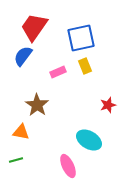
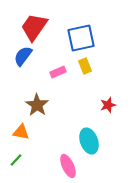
cyan ellipse: moved 1 px down; rotated 40 degrees clockwise
green line: rotated 32 degrees counterclockwise
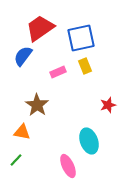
red trapezoid: moved 6 px right, 1 px down; rotated 20 degrees clockwise
orange triangle: moved 1 px right
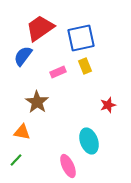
brown star: moved 3 px up
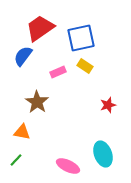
yellow rectangle: rotated 35 degrees counterclockwise
cyan ellipse: moved 14 px right, 13 px down
pink ellipse: rotated 40 degrees counterclockwise
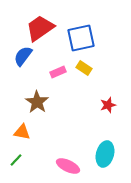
yellow rectangle: moved 1 px left, 2 px down
cyan ellipse: moved 2 px right; rotated 35 degrees clockwise
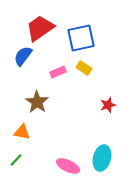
cyan ellipse: moved 3 px left, 4 px down
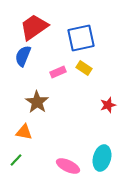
red trapezoid: moved 6 px left, 1 px up
blue semicircle: rotated 15 degrees counterclockwise
orange triangle: moved 2 px right
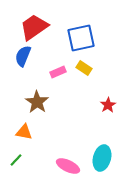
red star: rotated 14 degrees counterclockwise
